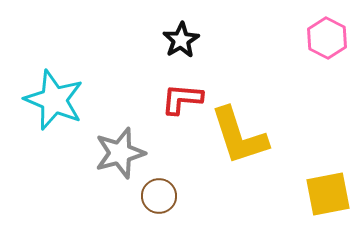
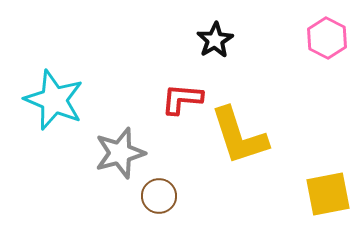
black star: moved 34 px right
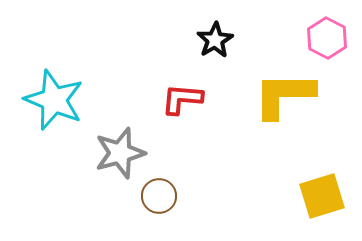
yellow L-shape: moved 45 px right, 41 px up; rotated 108 degrees clockwise
yellow square: moved 6 px left, 2 px down; rotated 6 degrees counterclockwise
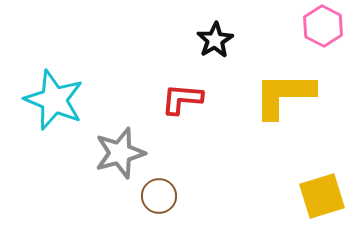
pink hexagon: moved 4 px left, 12 px up
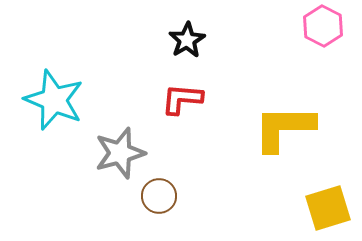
black star: moved 28 px left
yellow L-shape: moved 33 px down
yellow square: moved 6 px right, 12 px down
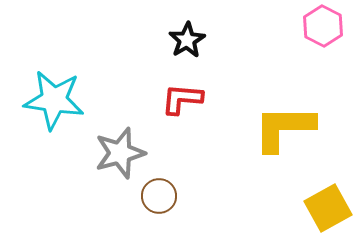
cyan star: rotated 14 degrees counterclockwise
yellow square: rotated 12 degrees counterclockwise
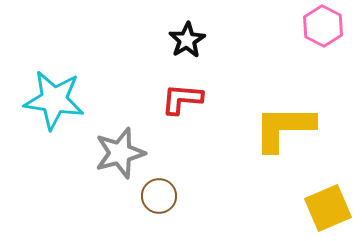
yellow square: rotated 6 degrees clockwise
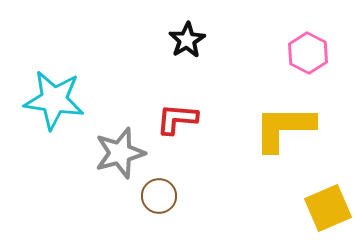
pink hexagon: moved 15 px left, 27 px down
red L-shape: moved 5 px left, 20 px down
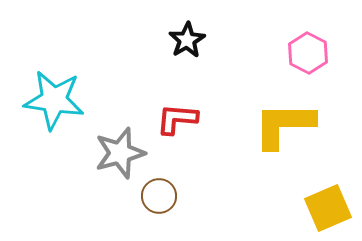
yellow L-shape: moved 3 px up
